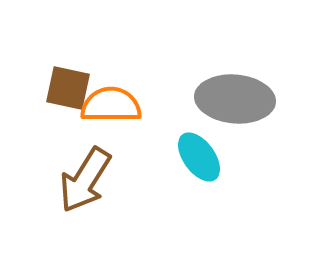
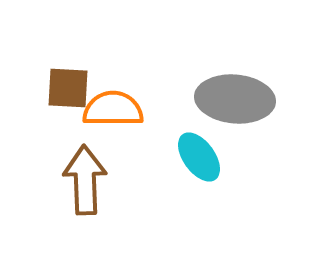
brown square: rotated 9 degrees counterclockwise
orange semicircle: moved 2 px right, 4 px down
brown arrow: rotated 146 degrees clockwise
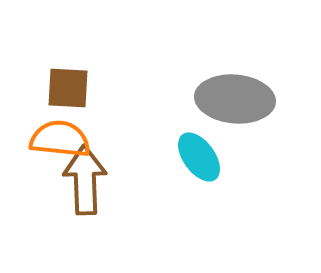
orange semicircle: moved 53 px left, 30 px down; rotated 6 degrees clockwise
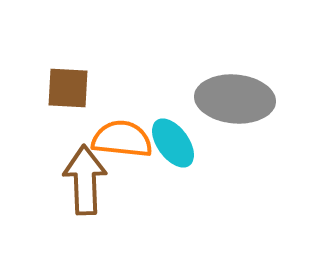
orange semicircle: moved 62 px right
cyan ellipse: moved 26 px left, 14 px up
